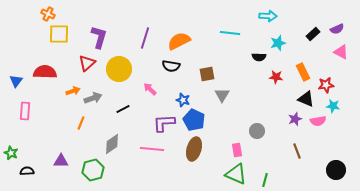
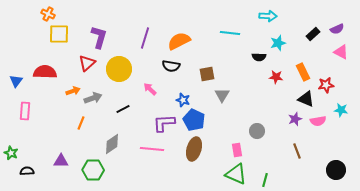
cyan star at (333, 106): moved 8 px right, 4 px down
green hexagon at (93, 170): rotated 15 degrees clockwise
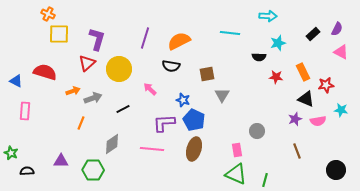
purple semicircle at (337, 29): rotated 40 degrees counterclockwise
purple L-shape at (99, 37): moved 2 px left, 2 px down
red semicircle at (45, 72): rotated 15 degrees clockwise
blue triangle at (16, 81): rotated 40 degrees counterclockwise
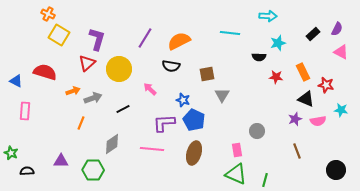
yellow square at (59, 34): moved 1 px down; rotated 30 degrees clockwise
purple line at (145, 38): rotated 15 degrees clockwise
red star at (326, 85): rotated 21 degrees clockwise
brown ellipse at (194, 149): moved 4 px down
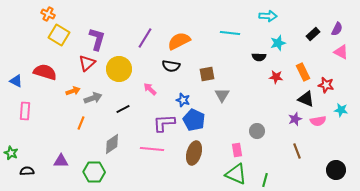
green hexagon at (93, 170): moved 1 px right, 2 px down
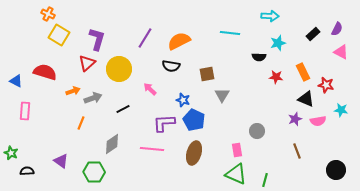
cyan arrow at (268, 16): moved 2 px right
purple triangle at (61, 161): rotated 35 degrees clockwise
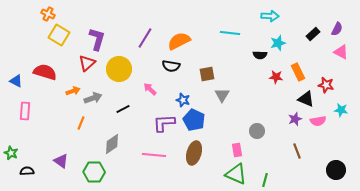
black semicircle at (259, 57): moved 1 px right, 2 px up
orange rectangle at (303, 72): moved 5 px left
pink line at (152, 149): moved 2 px right, 6 px down
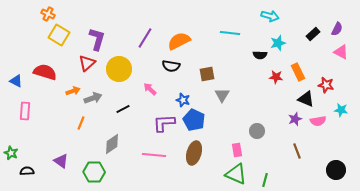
cyan arrow at (270, 16): rotated 12 degrees clockwise
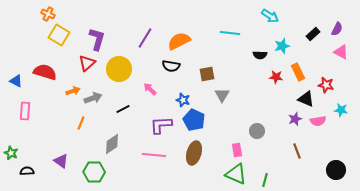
cyan arrow at (270, 16): rotated 18 degrees clockwise
cyan star at (278, 43): moved 4 px right, 3 px down
purple L-shape at (164, 123): moved 3 px left, 2 px down
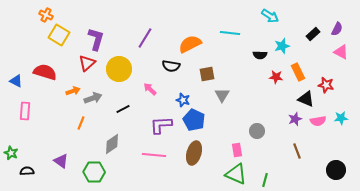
orange cross at (48, 14): moved 2 px left, 1 px down
purple L-shape at (97, 39): moved 1 px left
orange semicircle at (179, 41): moved 11 px right, 3 px down
cyan star at (341, 110): moved 8 px down; rotated 16 degrees counterclockwise
